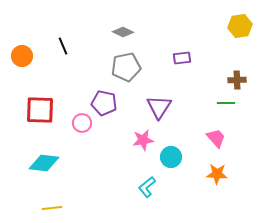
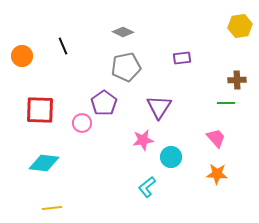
purple pentagon: rotated 25 degrees clockwise
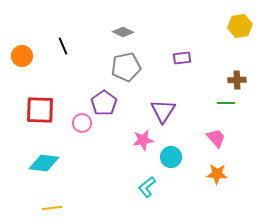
purple triangle: moved 4 px right, 4 px down
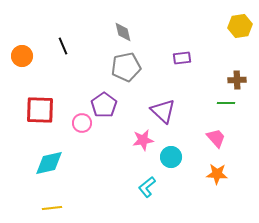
gray diamond: rotated 50 degrees clockwise
purple pentagon: moved 2 px down
purple triangle: rotated 20 degrees counterclockwise
cyan diamond: moved 5 px right; rotated 20 degrees counterclockwise
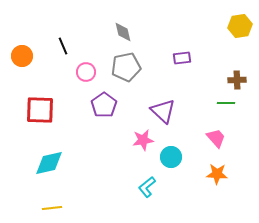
pink circle: moved 4 px right, 51 px up
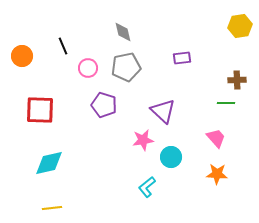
pink circle: moved 2 px right, 4 px up
purple pentagon: rotated 20 degrees counterclockwise
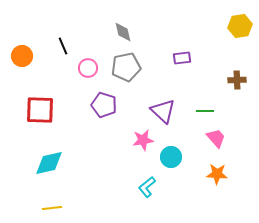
green line: moved 21 px left, 8 px down
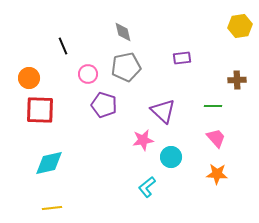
orange circle: moved 7 px right, 22 px down
pink circle: moved 6 px down
green line: moved 8 px right, 5 px up
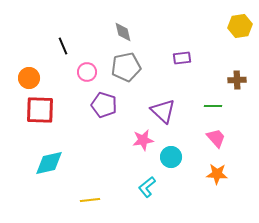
pink circle: moved 1 px left, 2 px up
yellow line: moved 38 px right, 8 px up
